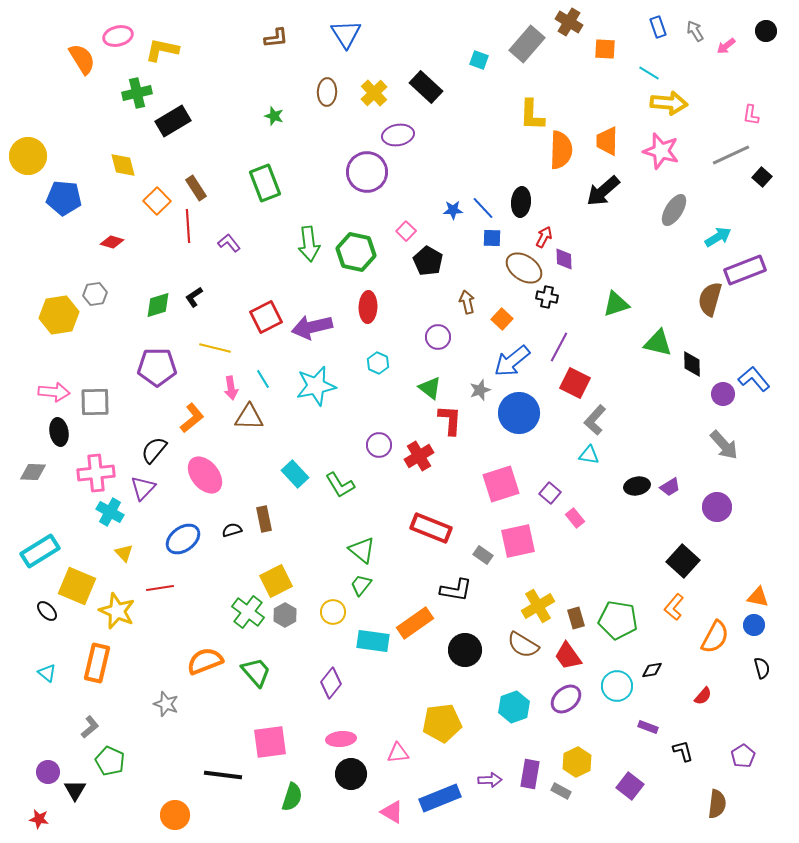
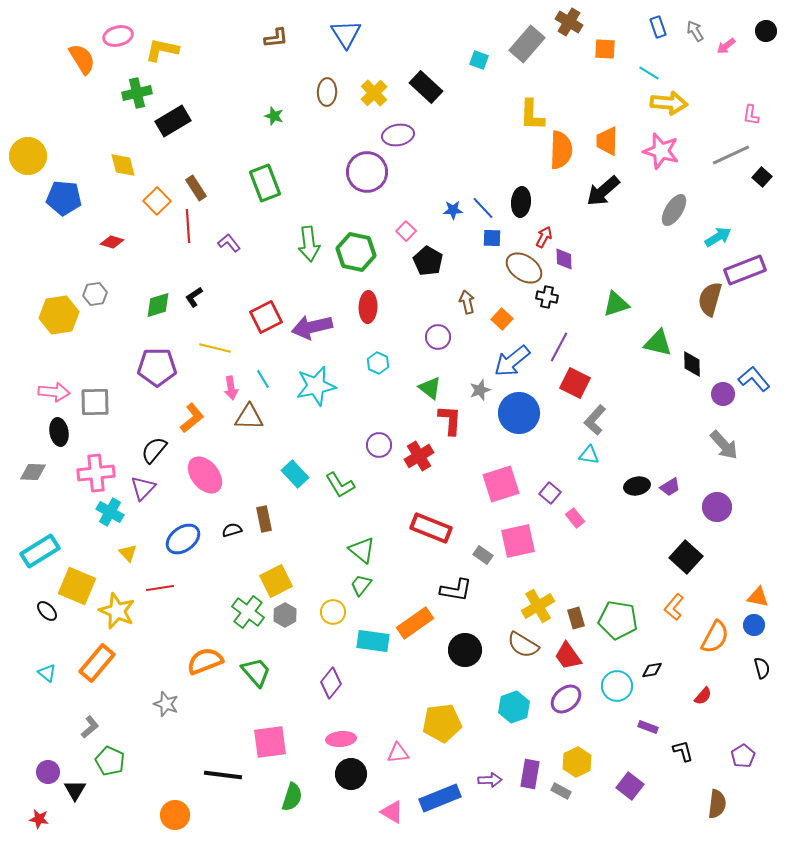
yellow triangle at (124, 553): moved 4 px right
black square at (683, 561): moved 3 px right, 4 px up
orange rectangle at (97, 663): rotated 27 degrees clockwise
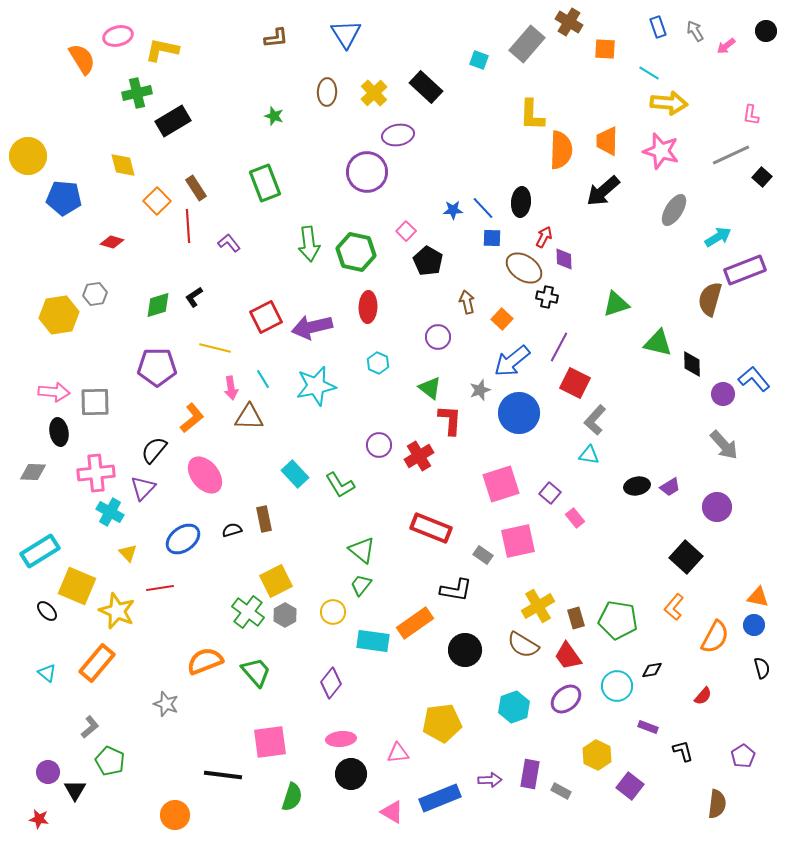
yellow hexagon at (577, 762): moved 20 px right, 7 px up; rotated 8 degrees counterclockwise
